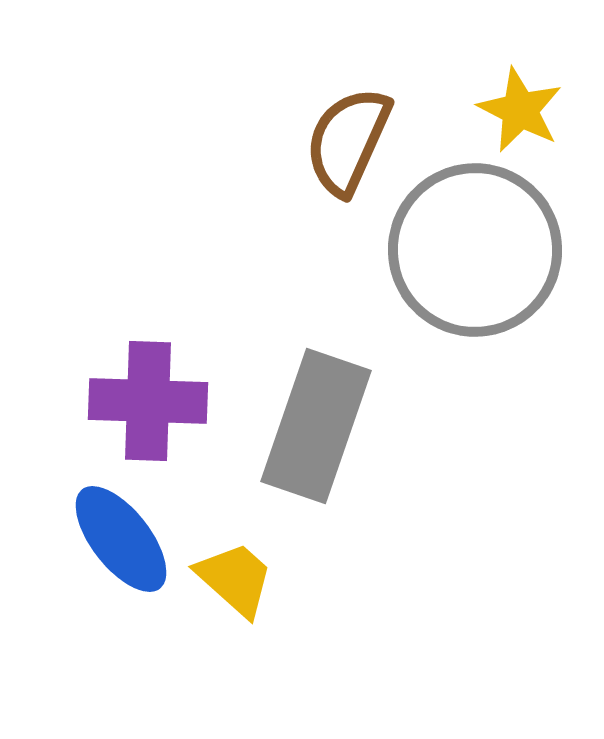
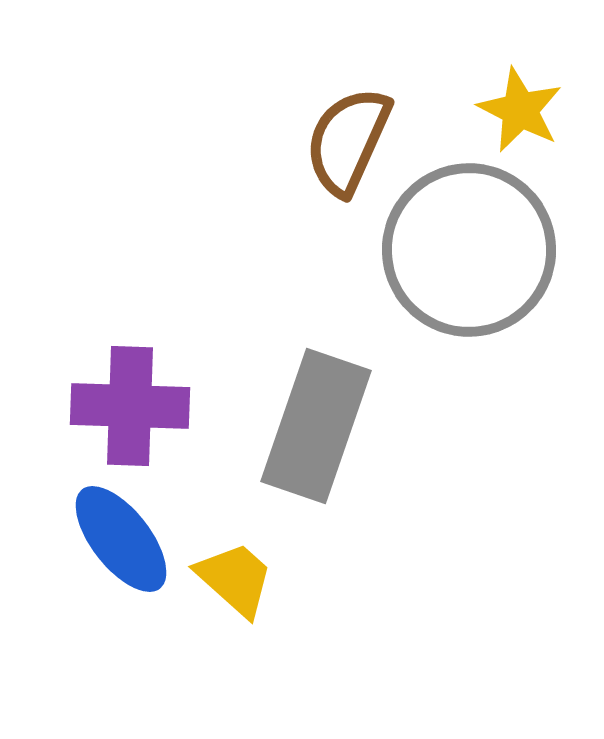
gray circle: moved 6 px left
purple cross: moved 18 px left, 5 px down
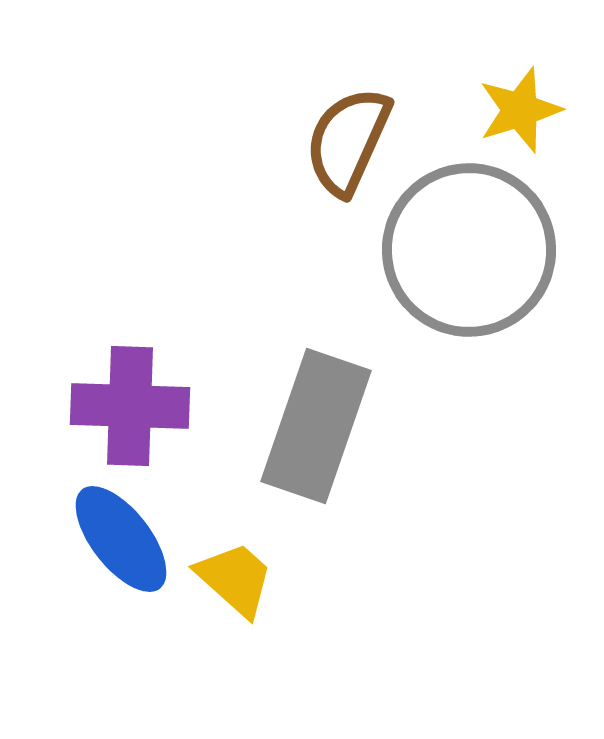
yellow star: rotated 28 degrees clockwise
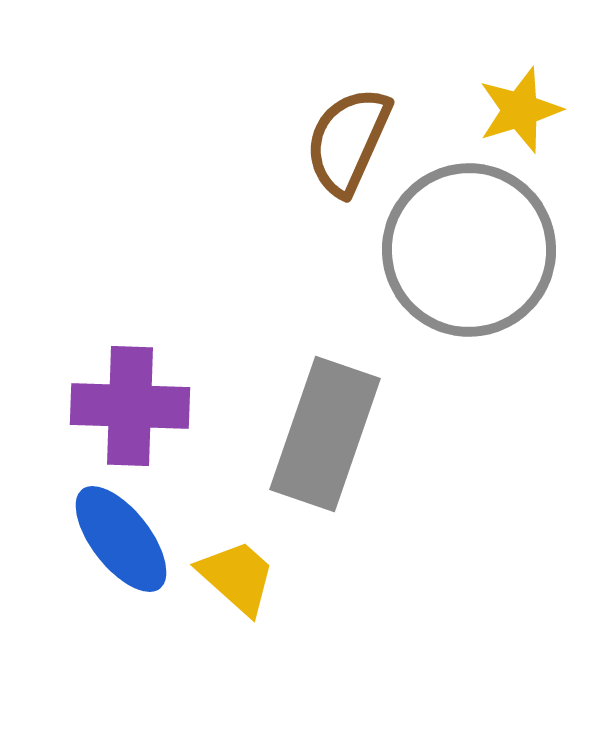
gray rectangle: moved 9 px right, 8 px down
yellow trapezoid: moved 2 px right, 2 px up
